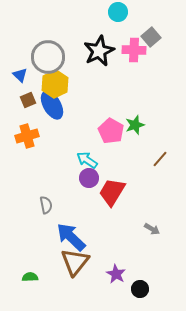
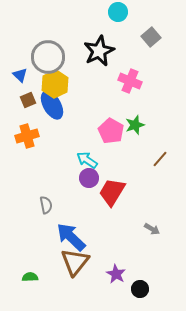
pink cross: moved 4 px left, 31 px down; rotated 20 degrees clockwise
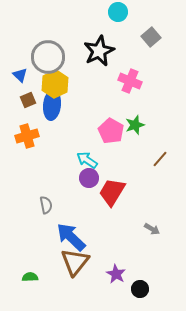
blue ellipse: rotated 36 degrees clockwise
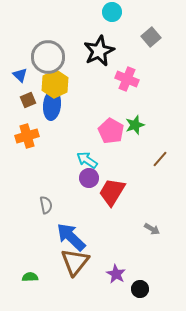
cyan circle: moved 6 px left
pink cross: moved 3 px left, 2 px up
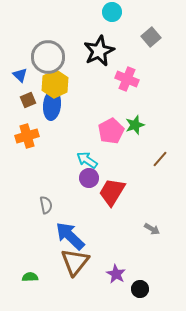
pink pentagon: rotated 15 degrees clockwise
blue arrow: moved 1 px left, 1 px up
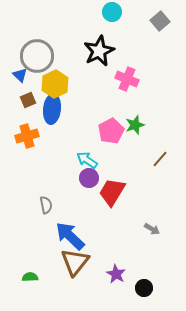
gray square: moved 9 px right, 16 px up
gray circle: moved 11 px left, 1 px up
blue ellipse: moved 4 px down
black circle: moved 4 px right, 1 px up
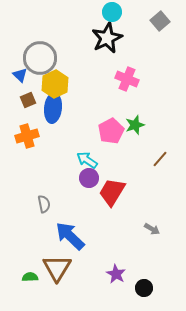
black star: moved 8 px right, 13 px up
gray circle: moved 3 px right, 2 px down
blue ellipse: moved 1 px right, 1 px up
gray semicircle: moved 2 px left, 1 px up
brown triangle: moved 18 px left, 6 px down; rotated 8 degrees counterclockwise
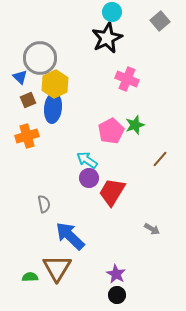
blue triangle: moved 2 px down
black circle: moved 27 px left, 7 px down
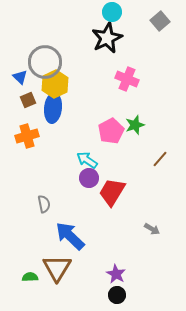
gray circle: moved 5 px right, 4 px down
